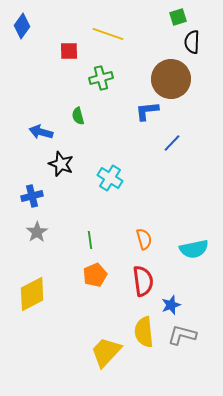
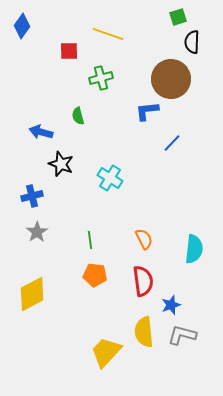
orange semicircle: rotated 10 degrees counterclockwise
cyan semicircle: rotated 72 degrees counterclockwise
orange pentagon: rotated 30 degrees clockwise
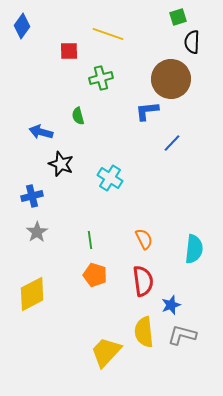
orange pentagon: rotated 10 degrees clockwise
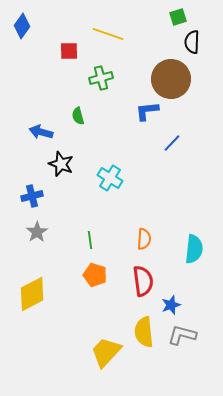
orange semicircle: rotated 30 degrees clockwise
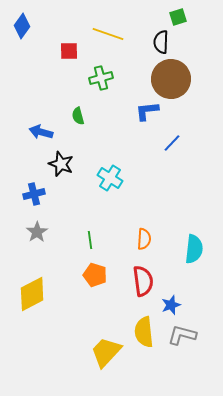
black semicircle: moved 31 px left
blue cross: moved 2 px right, 2 px up
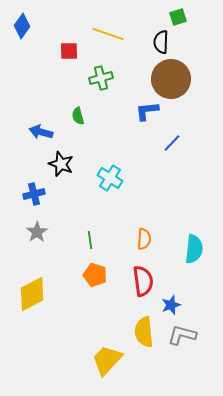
yellow trapezoid: moved 1 px right, 8 px down
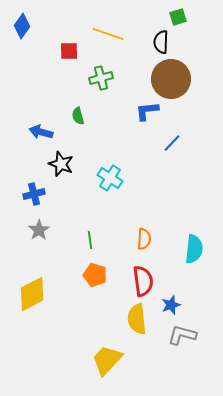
gray star: moved 2 px right, 2 px up
yellow semicircle: moved 7 px left, 13 px up
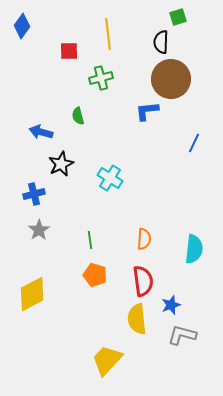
yellow line: rotated 64 degrees clockwise
blue line: moved 22 px right; rotated 18 degrees counterclockwise
black star: rotated 25 degrees clockwise
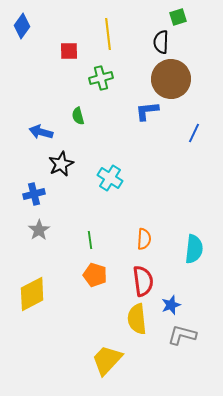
blue line: moved 10 px up
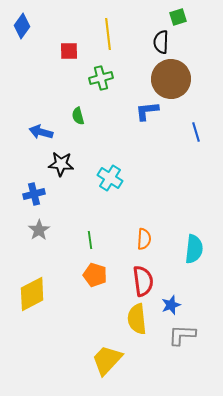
blue line: moved 2 px right, 1 px up; rotated 42 degrees counterclockwise
black star: rotated 30 degrees clockwise
gray L-shape: rotated 12 degrees counterclockwise
